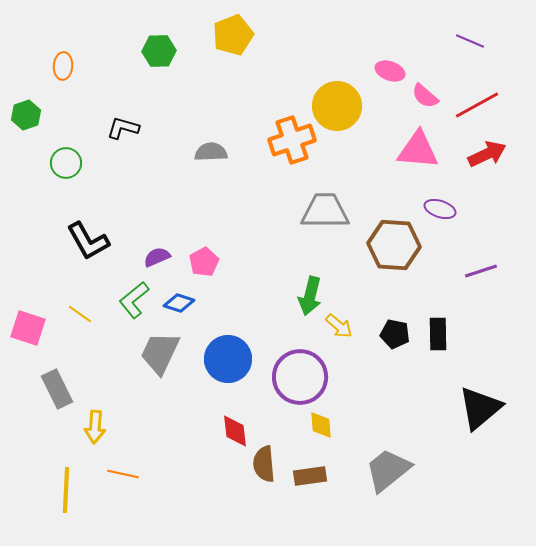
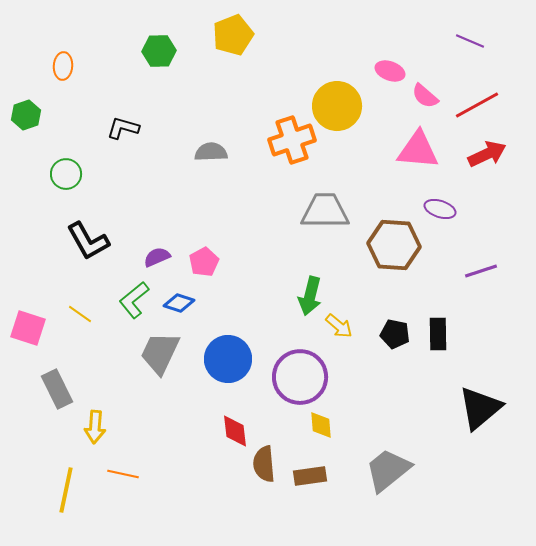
green circle at (66, 163): moved 11 px down
yellow line at (66, 490): rotated 9 degrees clockwise
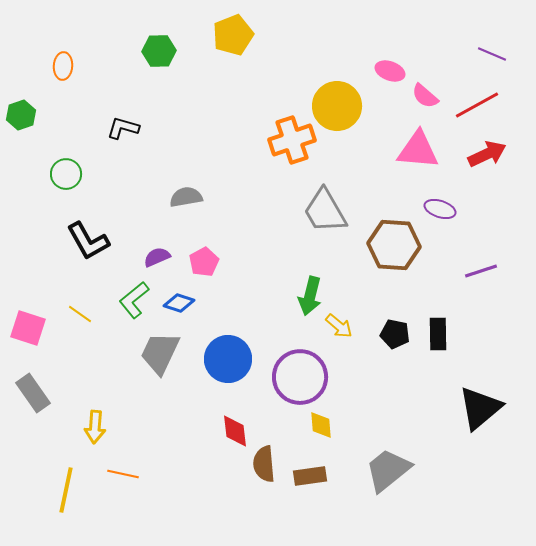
purple line at (470, 41): moved 22 px right, 13 px down
green hexagon at (26, 115): moved 5 px left
gray semicircle at (211, 152): moved 25 px left, 45 px down; rotated 8 degrees counterclockwise
gray trapezoid at (325, 211): rotated 120 degrees counterclockwise
gray rectangle at (57, 389): moved 24 px left, 4 px down; rotated 9 degrees counterclockwise
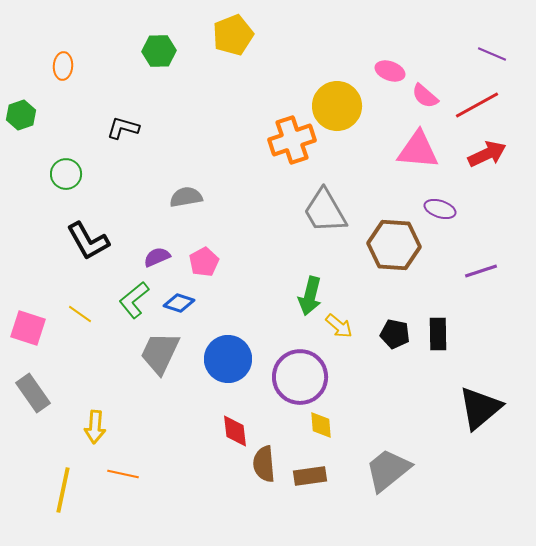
yellow line at (66, 490): moved 3 px left
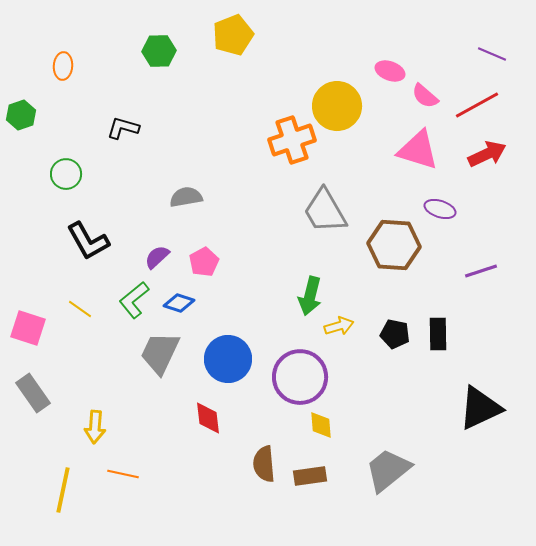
pink triangle at (418, 150): rotated 12 degrees clockwise
purple semicircle at (157, 257): rotated 20 degrees counterclockwise
yellow line at (80, 314): moved 5 px up
yellow arrow at (339, 326): rotated 56 degrees counterclockwise
black triangle at (480, 408): rotated 15 degrees clockwise
red diamond at (235, 431): moved 27 px left, 13 px up
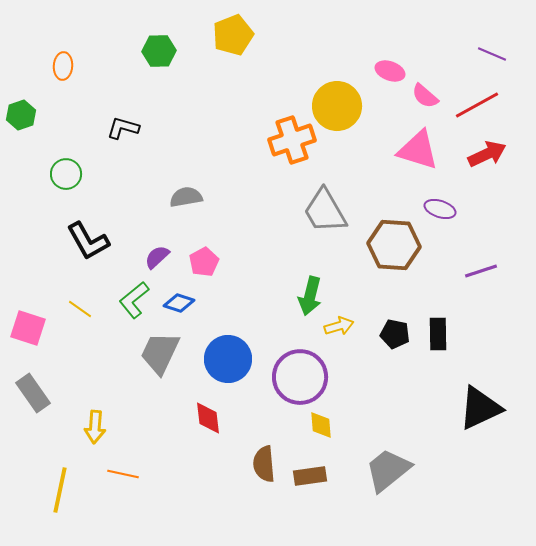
yellow line at (63, 490): moved 3 px left
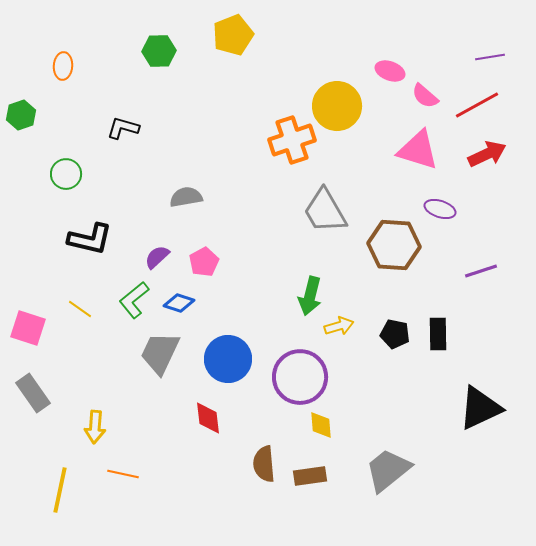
purple line at (492, 54): moved 2 px left, 3 px down; rotated 32 degrees counterclockwise
black L-shape at (88, 241): moved 2 px right, 2 px up; rotated 48 degrees counterclockwise
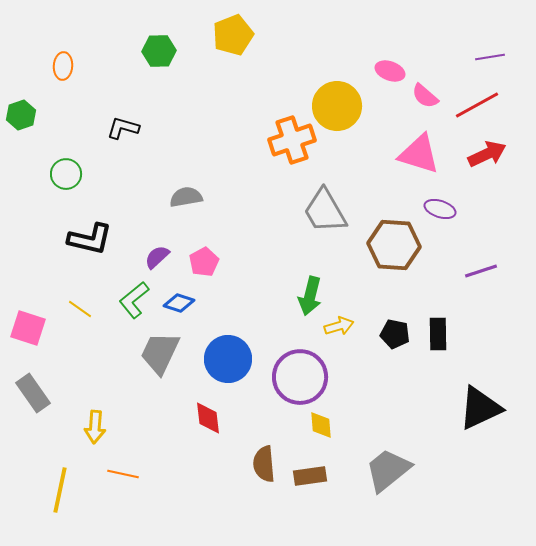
pink triangle at (418, 150): moved 1 px right, 4 px down
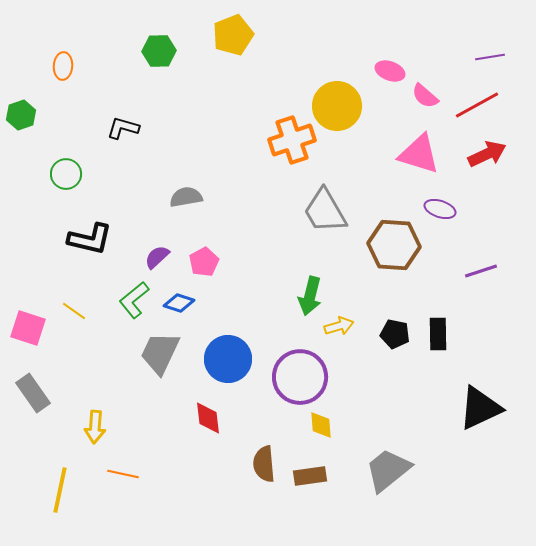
yellow line at (80, 309): moved 6 px left, 2 px down
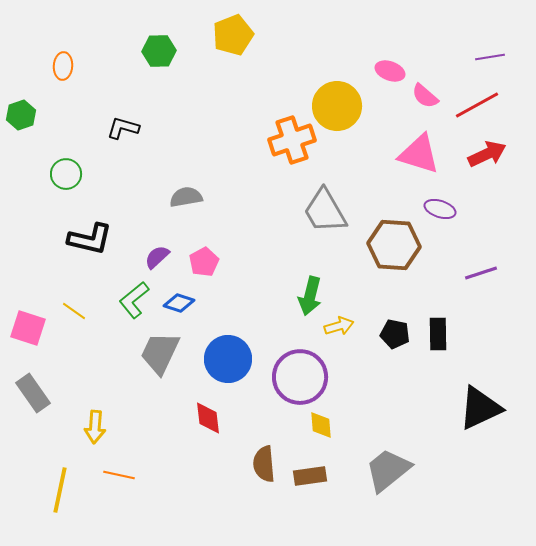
purple line at (481, 271): moved 2 px down
orange line at (123, 474): moved 4 px left, 1 px down
